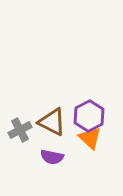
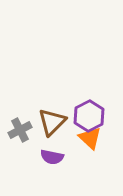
brown triangle: rotated 48 degrees clockwise
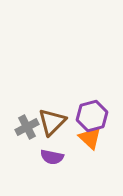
purple hexagon: moved 3 px right; rotated 12 degrees clockwise
gray cross: moved 7 px right, 3 px up
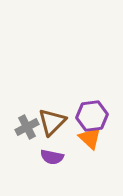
purple hexagon: rotated 8 degrees clockwise
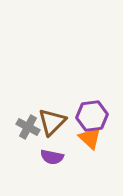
gray cross: moved 1 px right; rotated 35 degrees counterclockwise
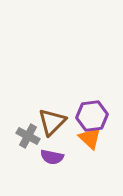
gray cross: moved 9 px down
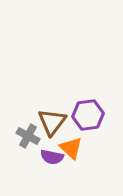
purple hexagon: moved 4 px left, 1 px up
brown triangle: rotated 8 degrees counterclockwise
orange triangle: moved 19 px left, 10 px down
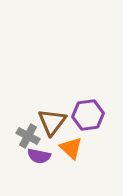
purple semicircle: moved 13 px left, 1 px up
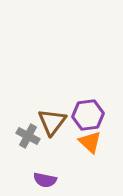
orange triangle: moved 19 px right, 6 px up
purple semicircle: moved 6 px right, 24 px down
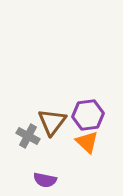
orange triangle: moved 3 px left
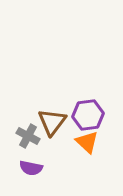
purple semicircle: moved 14 px left, 12 px up
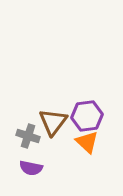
purple hexagon: moved 1 px left, 1 px down
brown triangle: moved 1 px right
gray cross: rotated 10 degrees counterclockwise
